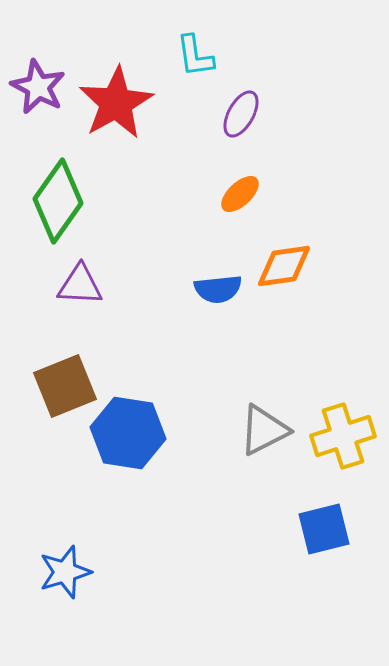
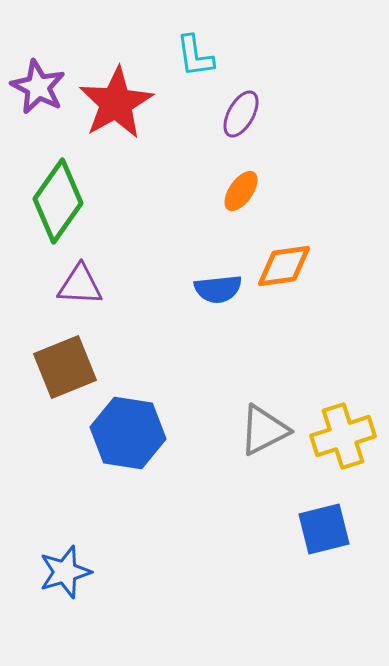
orange ellipse: moved 1 px right, 3 px up; rotated 12 degrees counterclockwise
brown square: moved 19 px up
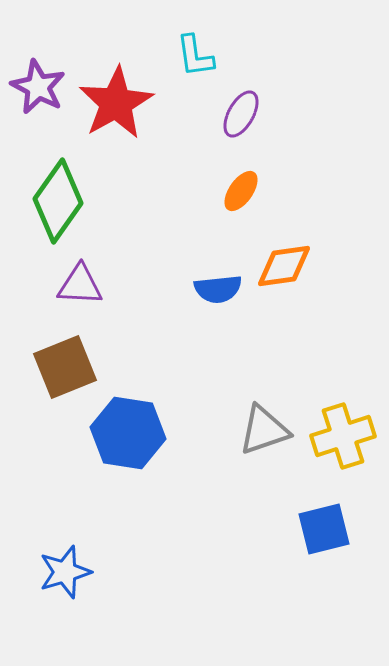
gray triangle: rotated 8 degrees clockwise
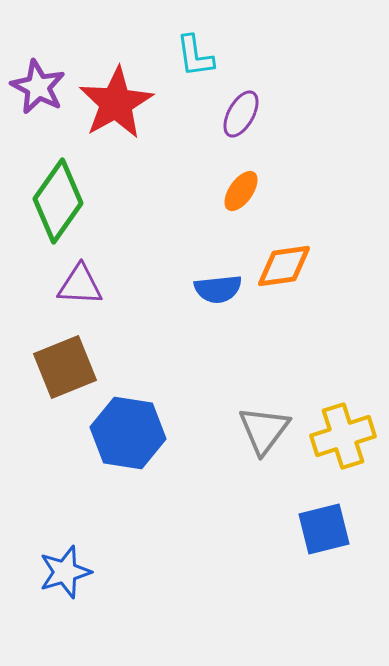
gray triangle: rotated 34 degrees counterclockwise
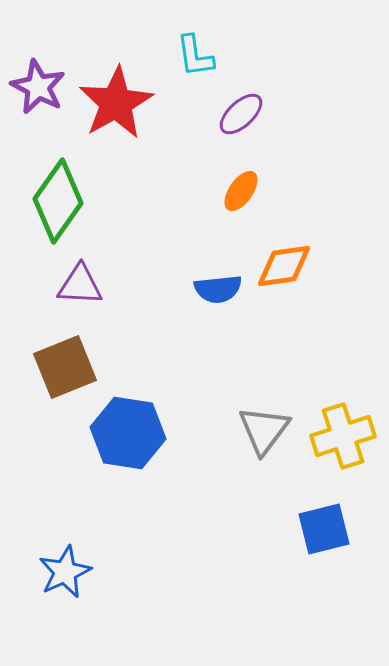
purple ellipse: rotated 18 degrees clockwise
blue star: rotated 8 degrees counterclockwise
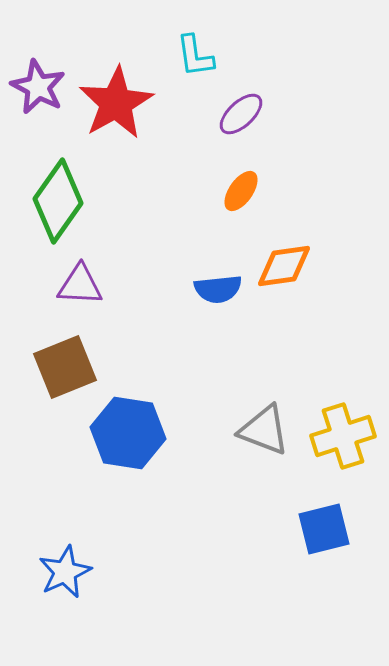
gray triangle: rotated 46 degrees counterclockwise
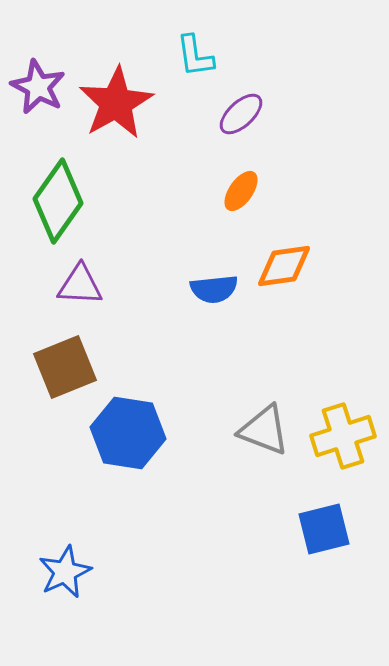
blue semicircle: moved 4 px left
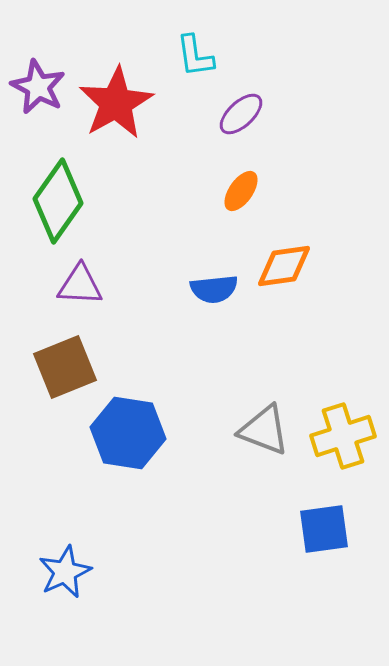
blue square: rotated 6 degrees clockwise
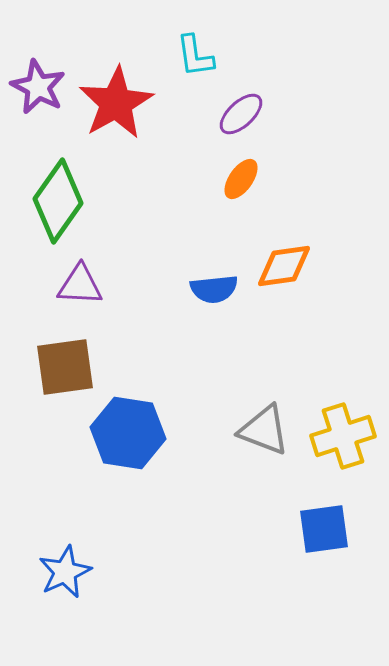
orange ellipse: moved 12 px up
brown square: rotated 14 degrees clockwise
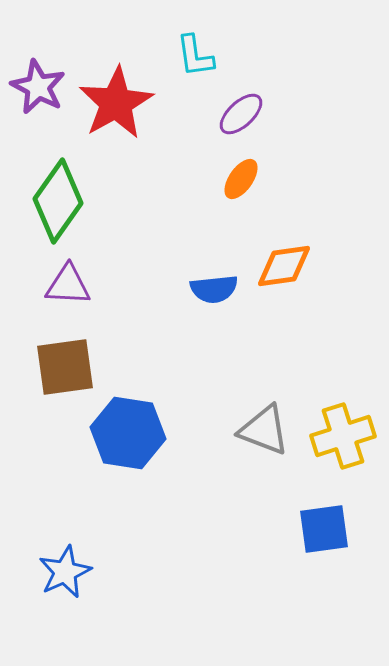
purple triangle: moved 12 px left
